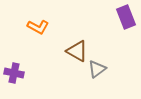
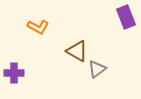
purple cross: rotated 12 degrees counterclockwise
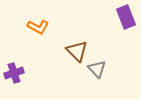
brown triangle: rotated 15 degrees clockwise
gray triangle: rotated 36 degrees counterclockwise
purple cross: rotated 18 degrees counterclockwise
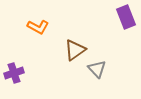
brown triangle: moved 2 px left, 1 px up; rotated 40 degrees clockwise
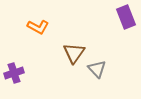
brown triangle: moved 1 px left, 3 px down; rotated 20 degrees counterclockwise
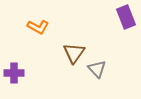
purple cross: rotated 18 degrees clockwise
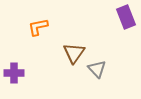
orange L-shape: rotated 140 degrees clockwise
